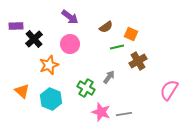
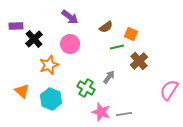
brown cross: moved 1 px right; rotated 12 degrees counterclockwise
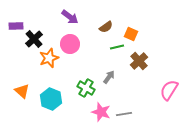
orange star: moved 7 px up
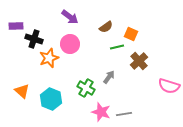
black cross: rotated 30 degrees counterclockwise
pink semicircle: moved 4 px up; rotated 105 degrees counterclockwise
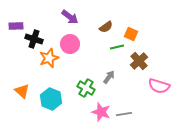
pink semicircle: moved 10 px left
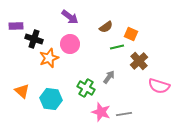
cyan hexagon: rotated 15 degrees counterclockwise
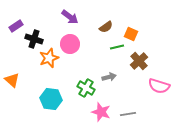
purple rectangle: rotated 32 degrees counterclockwise
gray arrow: rotated 40 degrees clockwise
orange triangle: moved 10 px left, 11 px up
gray line: moved 4 px right
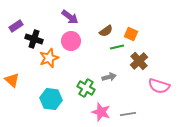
brown semicircle: moved 4 px down
pink circle: moved 1 px right, 3 px up
